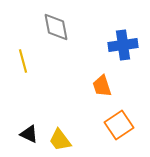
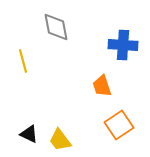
blue cross: rotated 12 degrees clockwise
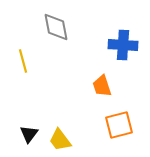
orange square: rotated 20 degrees clockwise
black triangle: rotated 42 degrees clockwise
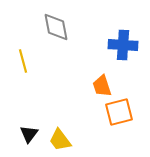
orange square: moved 13 px up
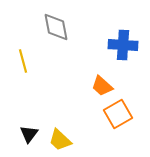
orange trapezoid: rotated 30 degrees counterclockwise
orange square: moved 1 px left, 2 px down; rotated 16 degrees counterclockwise
yellow trapezoid: rotated 10 degrees counterclockwise
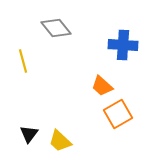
gray diamond: moved 1 px down; rotated 28 degrees counterclockwise
yellow trapezoid: moved 1 px down
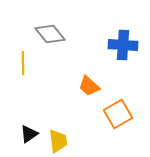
gray diamond: moved 6 px left, 6 px down
yellow line: moved 2 px down; rotated 15 degrees clockwise
orange trapezoid: moved 13 px left
black triangle: rotated 18 degrees clockwise
yellow trapezoid: moved 2 px left; rotated 140 degrees counterclockwise
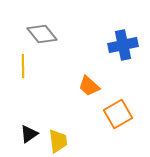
gray diamond: moved 8 px left
blue cross: rotated 16 degrees counterclockwise
yellow line: moved 3 px down
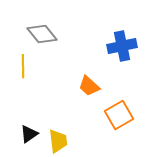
blue cross: moved 1 px left, 1 px down
orange square: moved 1 px right, 1 px down
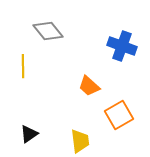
gray diamond: moved 6 px right, 3 px up
blue cross: rotated 32 degrees clockwise
yellow trapezoid: moved 22 px right
